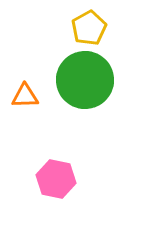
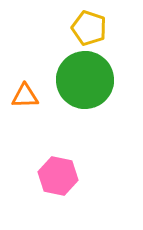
yellow pentagon: rotated 24 degrees counterclockwise
pink hexagon: moved 2 px right, 3 px up
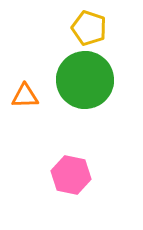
pink hexagon: moved 13 px right, 1 px up
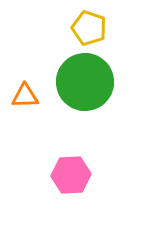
green circle: moved 2 px down
pink hexagon: rotated 15 degrees counterclockwise
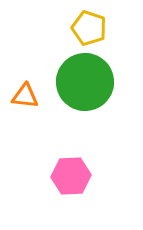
orange triangle: rotated 8 degrees clockwise
pink hexagon: moved 1 px down
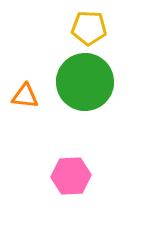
yellow pentagon: rotated 16 degrees counterclockwise
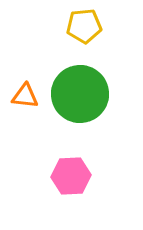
yellow pentagon: moved 5 px left, 2 px up; rotated 8 degrees counterclockwise
green circle: moved 5 px left, 12 px down
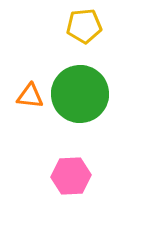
orange triangle: moved 5 px right
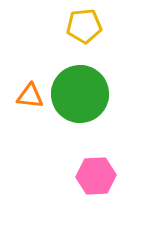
pink hexagon: moved 25 px right
